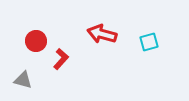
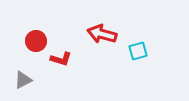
cyan square: moved 11 px left, 9 px down
red L-shape: rotated 65 degrees clockwise
gray triangle: rotated 42 degrees counterclockwise
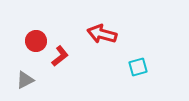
cyan square: moved 16 px down
red L-shape: moved 1 px left, 3 px up; rotated 55 degrees counterclockwise
gray triangle: moved 2 px right
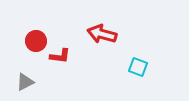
red L-shape: rotated 45 degrees clockwise
cyan square: rotated 36 degrees clockwise
gray triangle: moved 2 px down
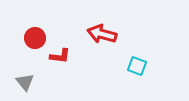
red circle: moved 1 px left, 3 px up
cyan square: moved 1 px left, 1 px up
gray triangle: rotated 42 degrees counterclockwise
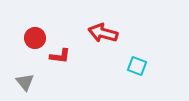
red arrow: moved 1 px right, 1 px up
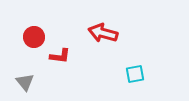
red circle: moved 1 px left, 1 px up
cyan square: moved 2 px left, 8 px down; rotated 30 degrees counterclockwise
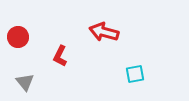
red arrow: moved 1 px right, 1 px up
red circle: moved 16 px left
red L-shape: rotated 110 degrees clockwise
